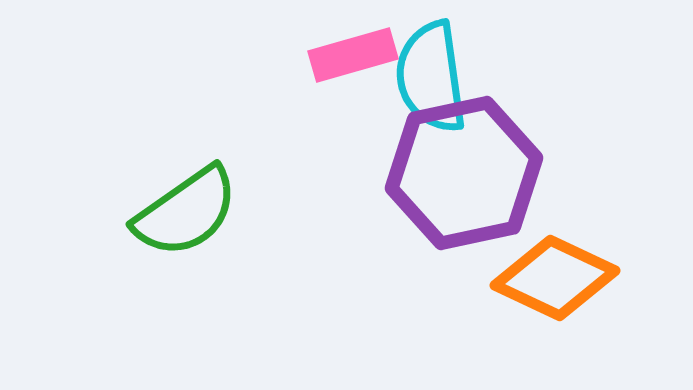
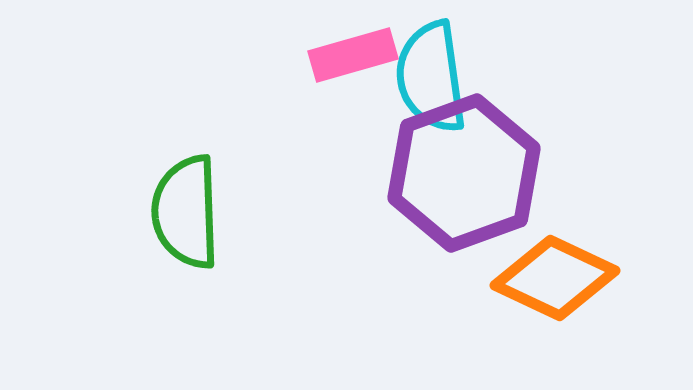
purple hexagon: rotated 8 degrees counterclockwise
green semicircle: rotated 123 degrees clockwise
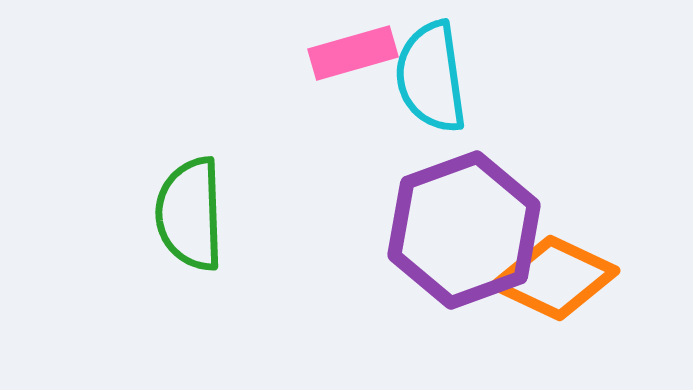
pink rectangle: moved 2 px up
purple hexagon: moved 57 px down
green semicircle: moved 4 px right, 2 px down
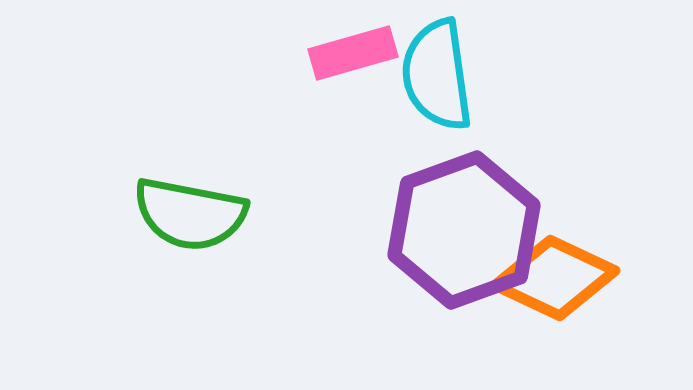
cyan semicircle: moved 6 px right, 2 px up
green semicircle: rotated 77 degrees counterclockwise
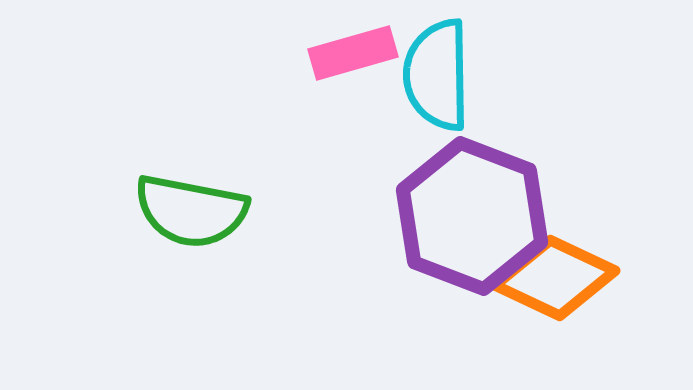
cyan semicircle: rotated 7 degrees clockwise
green semicircle: moved 1 px right, 3 px up
purple hexagon: moved 8 px right, 14 px up; rotated 19 degrees counterclockwise
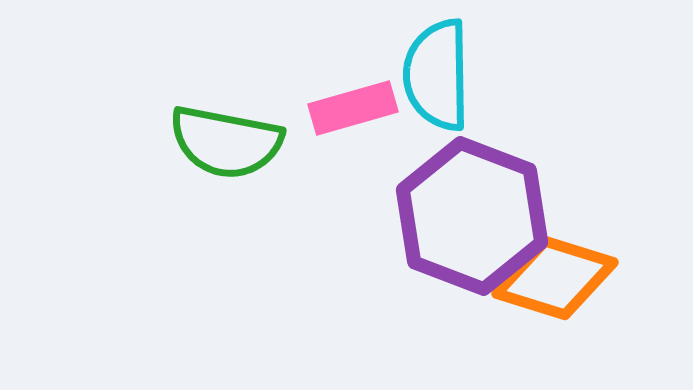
pink rectangle: moved 55 px down
green semicircle: moved 35 px right, 69 px up
orange diamond: rotated 8 degrees counterclockwise
